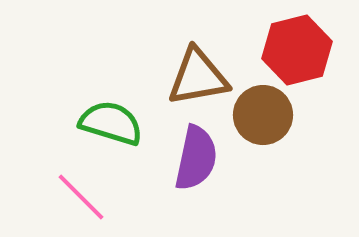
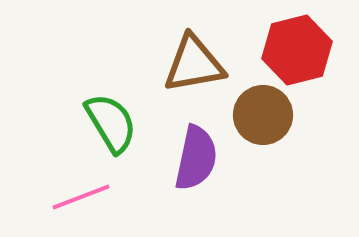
brown triangle: moved 4 px left, 13 px up
green semicircle: rotated 42 degrees clockwise
pink line: rotated 66 degrees counterclockwise
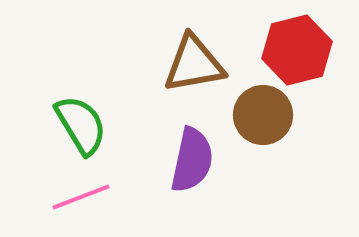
green semicircle: moved 30 px left, 2 px down
purple semicircle: moved 4 px left, 2 px down
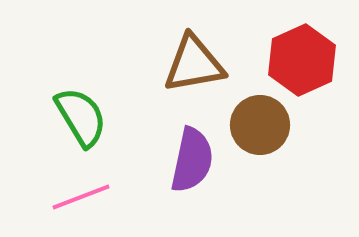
red hexagon: moved 5 px right, 10 px down; rotated 10 degrees counterclockwise
brown circle: moved 3 px left, 10 px down
green semicircle: moved 8 px up
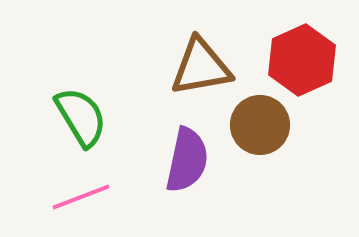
brown triangle: moved 7 px right, 3 px down
purple semicircle: moved 5 px left
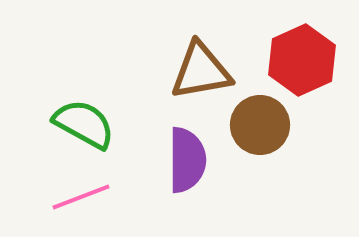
brown triangle: moved 4 px down
green semicircle: moved 3 px right, 7 px down; rotated 30 degrees counterclockwise
purple semicircle: rotated 12 degrees counterclockwise
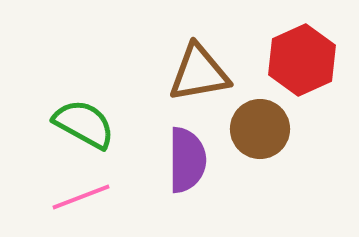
brown triangle: moved 2 px left, 2 px down
brown circle: moved 4 px down
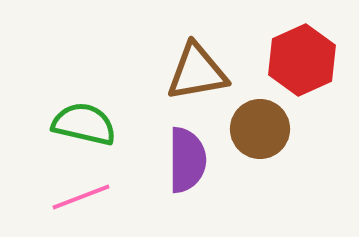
brown triangle: moved 2 px left, 1 px up
green semicircle: rotated 16 degrees counterclockwise
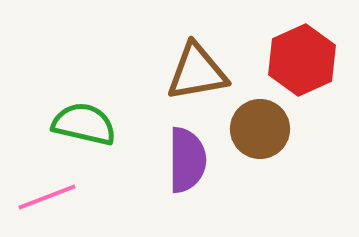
pink line: moved 34 px left
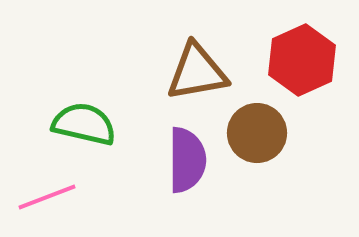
brown circle: moved 3 px left, 4 px down
